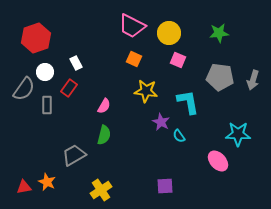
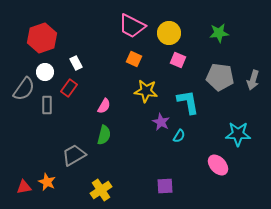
red hexagon: moved 6 px right
cyan semicircle: rotated 112 degrees counterclockwise
pink ellipse: moved 4 px down
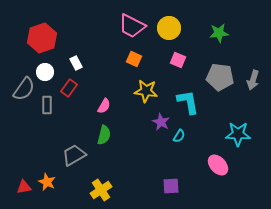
yellow circle: moved 5 px up
purple square: moved 6 px right
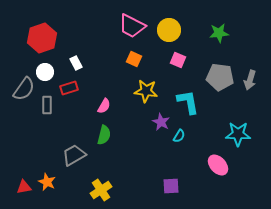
yellow circle: moved 2 px down
gray arrow: moved 3 px left
red rectangle: rotated 36 degrees clockwise
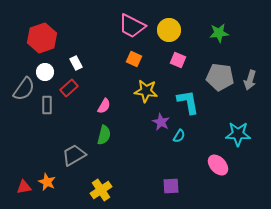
red rectangle: rotated 24 degrees counterclockwise
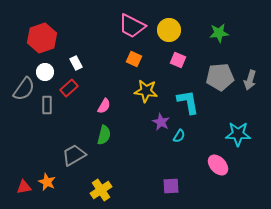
gray pentagon: rotated 12 degrees counterclockwise
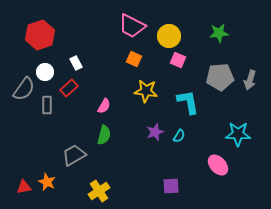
yellow circle: moved 6 px down
red hexagon: moved 2 px left, 3 px up
purple star: moved 6 px left, 10 px down; rotated 24 degrees clockwise
yellow cross: moved 2 px left, 1 px down
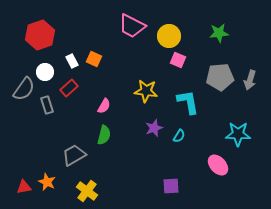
orange square: moved 40 px left
white rectangle: moved 4 px left, 2 px up
gray rectangle: rotated 18 degrees counterclockwise
purple star: moved 1 px left, 4 px up
yellow cross: moved 12 px left; rotated 20 degrees counterclockwise
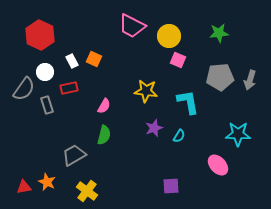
red hexagon: rotated 16 degrees counterclockwise
red rectangle: rotated 30 degrees clockwise
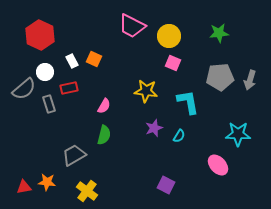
pink square: moved 5 px left, 3 px down
gray semicircle: rotated 15 degrees clockwise
gray rectangle: moved 2 px right, 1 px up
orange star: rotated 18 degrees counterclockwise
purple square: moved 5 px left, 1 px up; rotated 30 degrees clockwise
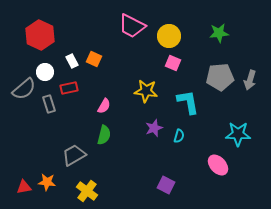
cyan semicircle: rotated 16 degrees counterclockwise
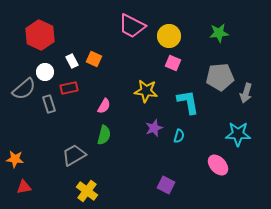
gray arrow: moved 4 px left, 13 px down
orange star: moved 32 px left, 23 px up
